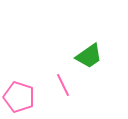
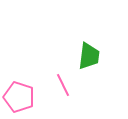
green trapezoid: rotated 48 degrees counterclockwise
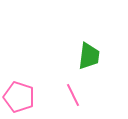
pink line: moved 10 px right, 10 px down
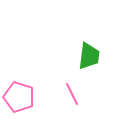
pink line: moved 1 px left, 1 px up
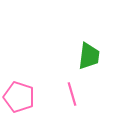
pink line: rotated 10 degrees clockwise
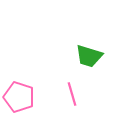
green trapezoid: rotated 100 degrees clockwise
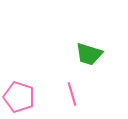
green trapezoid: moved 2 px up
